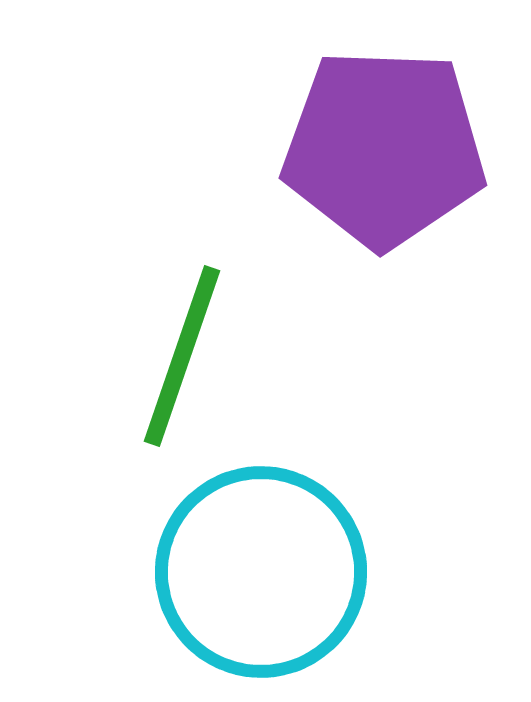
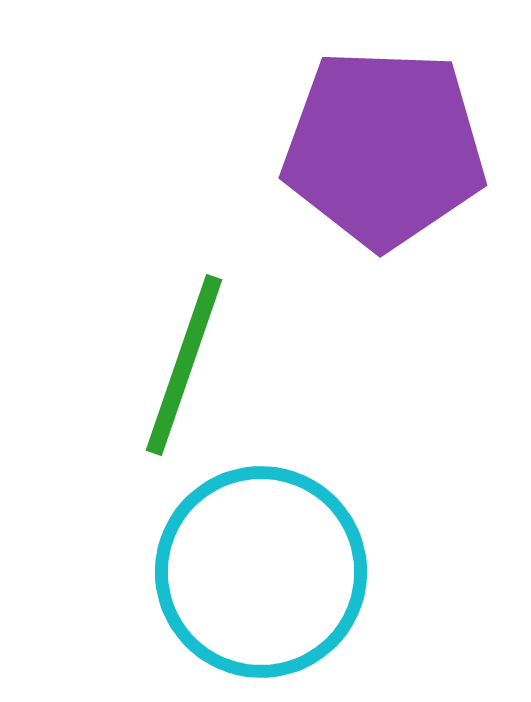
green line: moved 2 px right, 9 px down
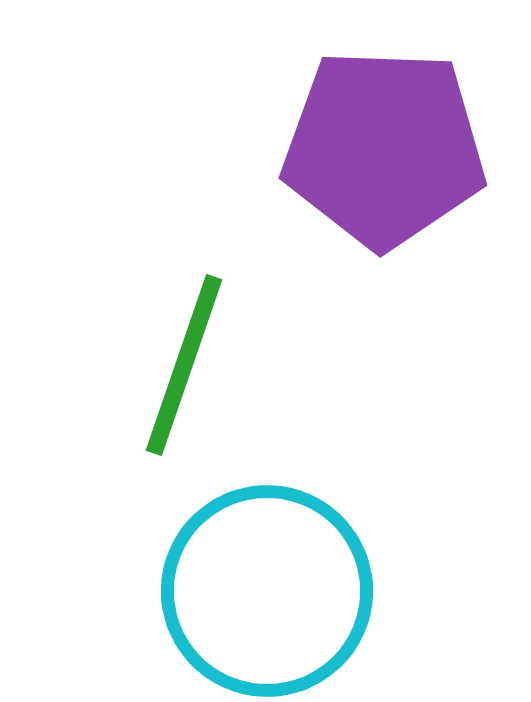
cyan circle: moved 6 px right, 19 px down
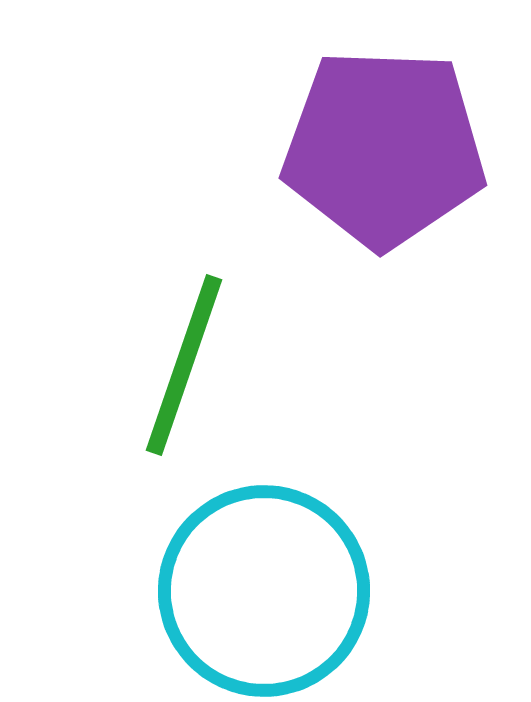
cyan circle: moved 3 px left
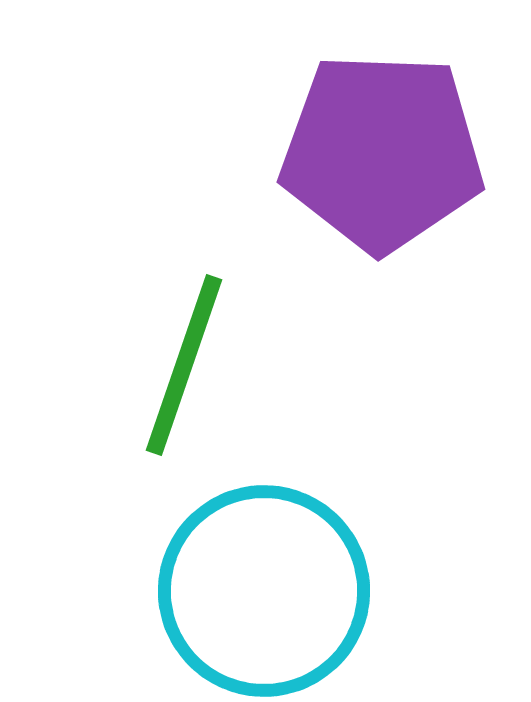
purple pentagon: moved 2 px left, 4 px down
